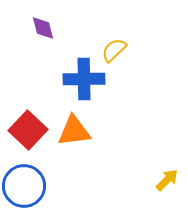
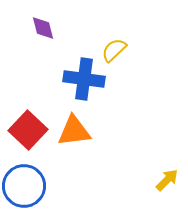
blue cross: rotated 9 degrees clockwise
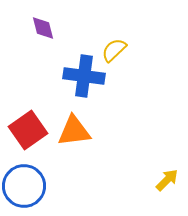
blue cross: moved 3 px up
red square: rotated 12 degrees clockwise
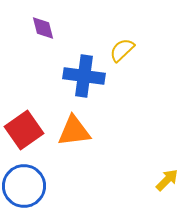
yellow semicircle: moved 8 px right
red square: moved 4 px left
